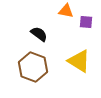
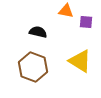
black semicircle: moved 1 px left, 2 px up; rotated 24 degrees counterclockwise
yellow triangle: moved 1 px right
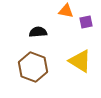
purple square: rotated 16 degrees counterclockwise
black semicircle: rotated 18 degrees counterclockwise
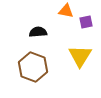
yellow triangle: moved 5 px up; rotated 30 degrees clockwise
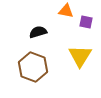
purple square: rotated 24 degrees clockwise
black semicircle: rotated 12 degrees counterclockwise
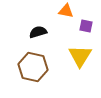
purple square: moved 4 px down
brown hexagon: rotated 8 degrees counterclockwise
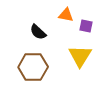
orange triangle: moved 4 px down
black semicircle: rotated 120 degrees counterclockwise
brown hexagon: rotated 12 degrees counterclockwise
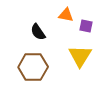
black semicircle: rotated 12 degrees clockwise
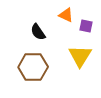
orange triangle: rotated 14 degrees clockwise
